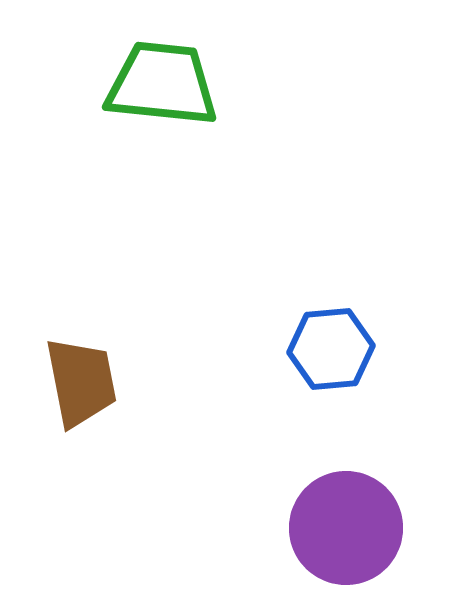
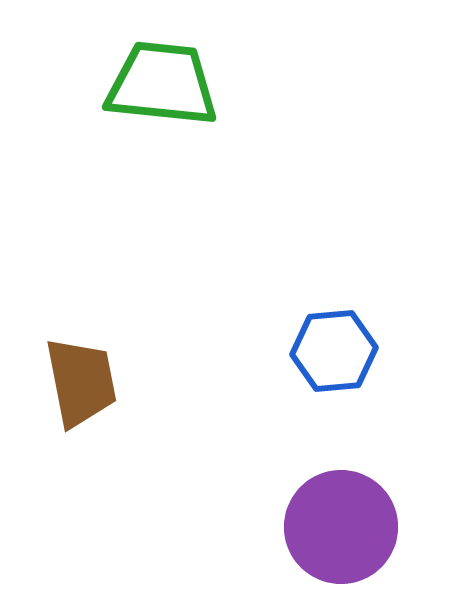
blue hexagon: moved 3 px right, 2 px down
purple circle: moved 5 px left, 1 px up
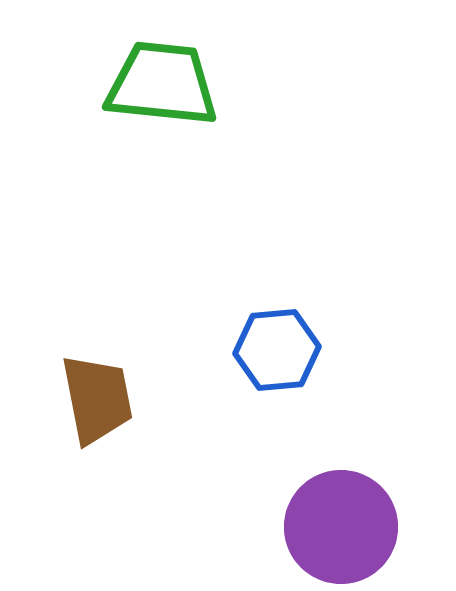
blue hexagon: moved 57 px left, 1 px up
brown trapezoid: moved 16 px right, 17 px down
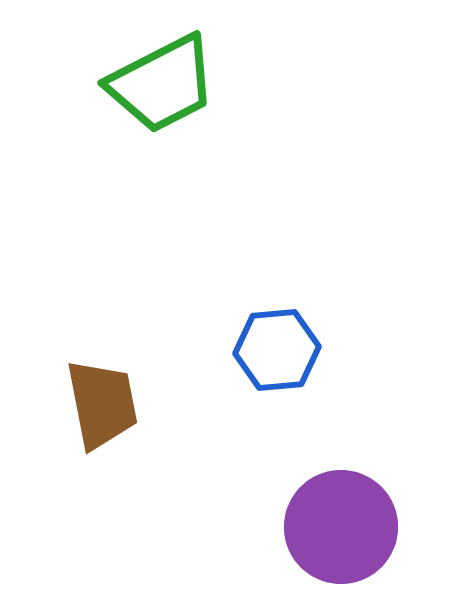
green trapezoid: rotated 147 degrees clockwise
brown trapezoid: moved 5 px right, 5 px down
